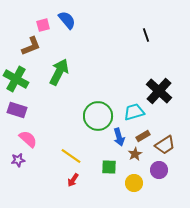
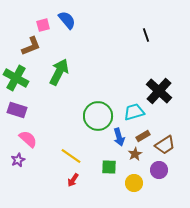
green cross: moved 1 px up
purple star: rotated 16 degrees counterclockwise
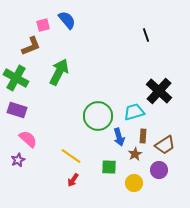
brown rectangle: rotated 56 degrees counterclockwise
